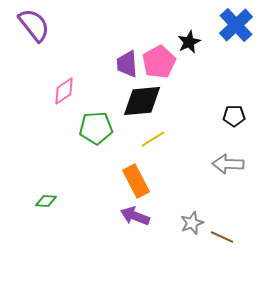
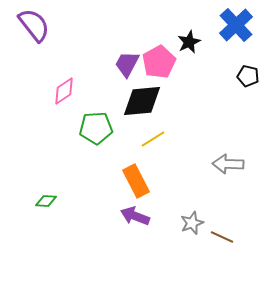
purple trapezoid: rotated 32 degrees clockwise
black pentagon: moved 14 px right, 40 px up; rotated 15 degrees clockwise
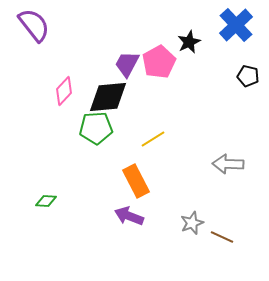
pink diamond: rotated 12 degrees counterclockwise
black diamond: moved 34 px left, 4 px up
purple arrow: moved 6 px left
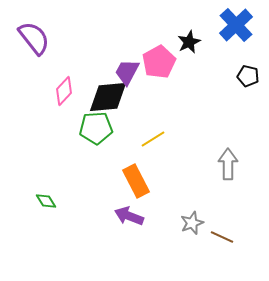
purple semicircle: moved 13 px down
purple trapezoid: moved 8 px down
gray arrow: rotated 88 degrees clockwise
green diamond: rotated 55 degrees clockwise
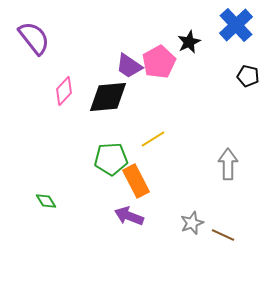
purple trapezoid: moved 2 px right, 6 px up; rotated 84 degrees counterclockwise
green pentagon: moved 15 px right, 31 px down
brown line: moved 1 px right, 2 px up
